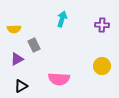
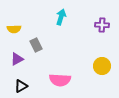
cyan arrow: moved 1 px left, 2 px up
gray rectangle: moved 2 px right
pink semicircle: moved 1 px right, 1 px down
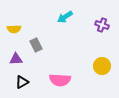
cyan arrow: moved 4 px right; rotated 140 degrees counterclockwise
purple cross: rotated 16 degrees clockwise
purple triangle: moved 1 px left; rotated 24 degrees clockwise
black triangle: moved 1 px right, 4 px up
